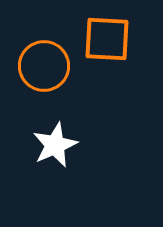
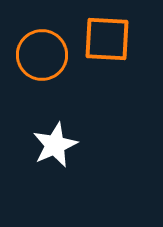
orange circle: moved 2 px left, 11 px up
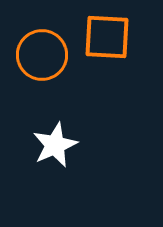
orange square: moved 2 px up
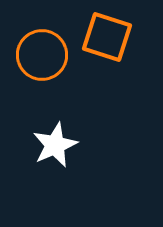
orange square: rotated 15 degrees clockwise
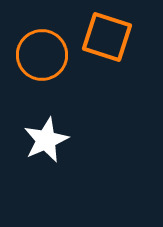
white star: moved 9 px left, 5 px up
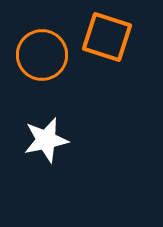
white star: rotated 12 degrees clockwise
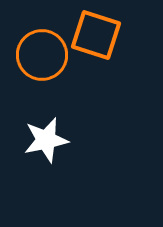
orange square: moved 11 px left, 2 px up
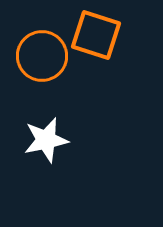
orange circle: moved 1 px down
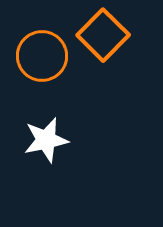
orange square: moved 7 px right; rotated 27 degrees clockwise
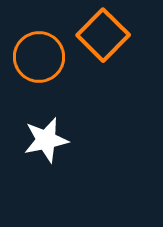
orange circle: moved 3 px left, 1 px down
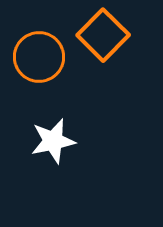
white star: moved 7 px right, 1 px down
